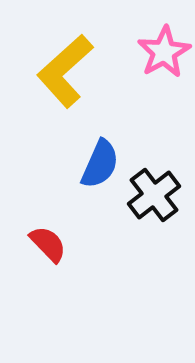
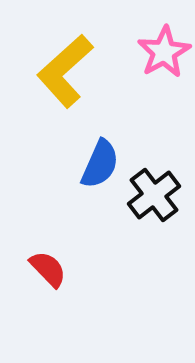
red semicircle: moved 25 px down
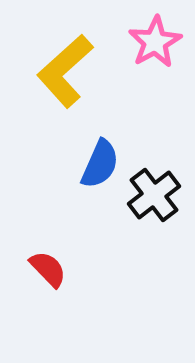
pink star: moved 9 px left, 10 px up
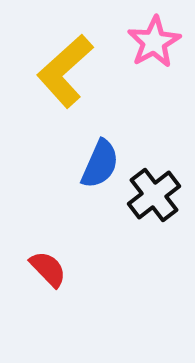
pink star: moved 1 px left
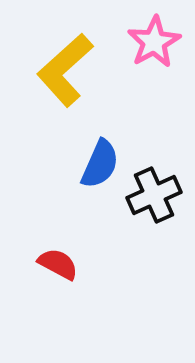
yellow L-shape: moved 1 px up
black cross: rotated 14 degrees clockwise
red semicircle: moved 10 px right, 5 px up; rotated 18 degrees counterclockwise
